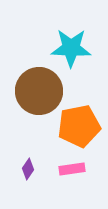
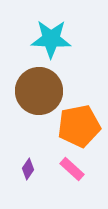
cyan star: moved 20 px left, 9 px up
pink rectangle: rotated 50 degrees clockwise
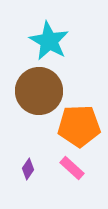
cyan star: moved 2 px left, 2 px down; rotated 27 degrees clockwise
orange pentagon: rotated 9 degrees clockwise
pink rectangle: moved 1 px up
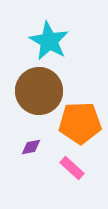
orange pentagon: moved 1 px right, 3 px up
purple diamond: moved 3 px right, 22 px up; rotated 45 degrees clockwise
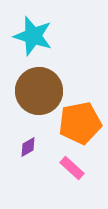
cyan star: moved 16 px left, 5 px up; rotated 12 degrees counterclockwise
orange pentagon: rotated 9 degrees counterclockwise
purple diamond: moved 3 px left; rotated 20 degrees counterclockwise
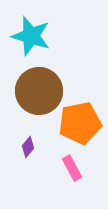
cyan star: moved 2 px left
purple diamond: rotated 20 degrees counterclockwise
pink rectangle: rotated 20 degrees clockwise
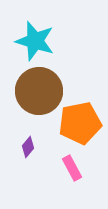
cyan star: moved 4 px right, 5 px down
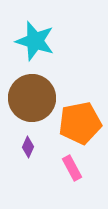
brown circle: moved 7 px left, 7 px down
purple diamond: rotated 15 degrees counterclockwise
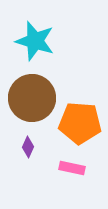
orange pentagon: rotated 15 degrees clockwise
pink rectangle: rotated 50 degrees counterclockwise
